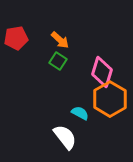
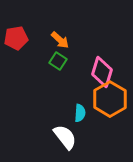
cyan semicircle: rotated 66 degrees clockwise
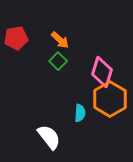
green square: rotated 12 degrees clockwise
white semicircle: moved 16 px left
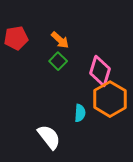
pink diamond: moved 2 px left, 1 px up
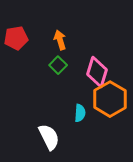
orange arrow: rotated 150 degrees counterclockwise
green square: moved 4 px down
pink diamond: moved 3 px left, 1 px down
white semicircle: rotated 12 degrees clockwise
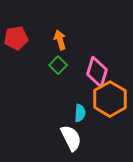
white semicircle: moved 22 px right, 1 px down
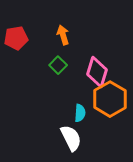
orange arrow: moved 3 px right, 5 px up
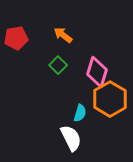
orange arrow: rotated 36 degrees counterclockwise
cyan semicircle: rotated 12 degrees clockwise
